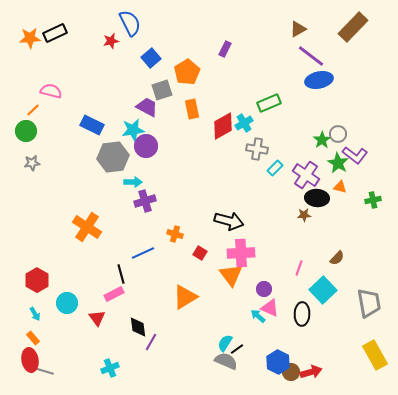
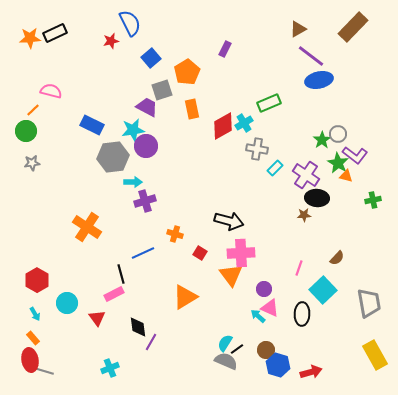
orange triangle at (340, 187): moved 6 px right, 11 px up
blue hexagon at (278, 362): moved 3 px down; rotated 10 degrees counterclockwise
brown circle at (291, 372): moved 25 px left, 22 px up
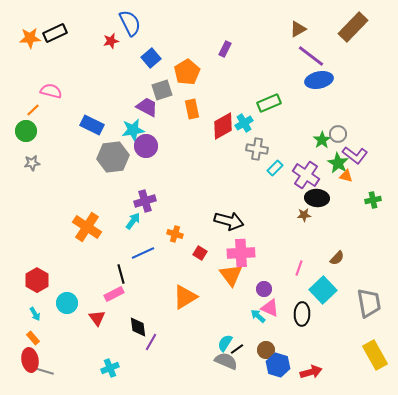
cyan arrow at (133, 182): moved 39 px down; rotated 54 degrees counterclockwise
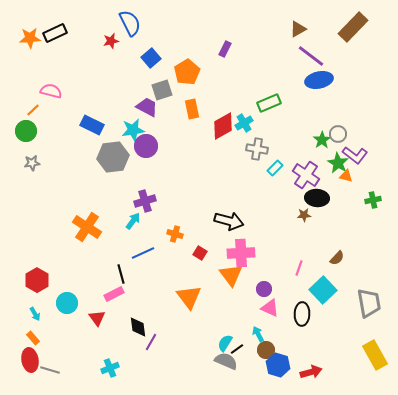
orange triangle at (185, 297): moved 4 px right; rotated 36 degrees counterclockwise
cyan arrow at (258, 316): moved 18 px down; rotated 21 degrees clockwise
gray line at (44, 371): moved 6 px right, 1 px up
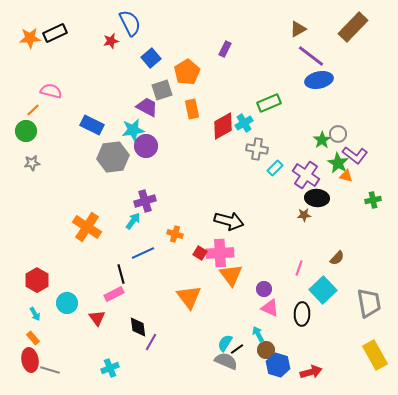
pink cross at (241, 253): moved 21 px left
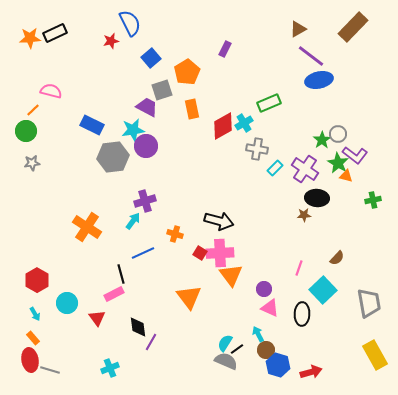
purple cross at (306, 175): moved 1 px left, 6 px up
black arrow at (229, 221): moved 10 px left
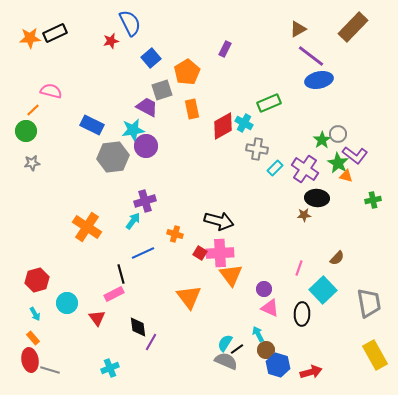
cyan cross at (244, 123): rotated 30 degrees counterclockwise
red hexagon at (37, 280): rotated 15 degrees clockwise
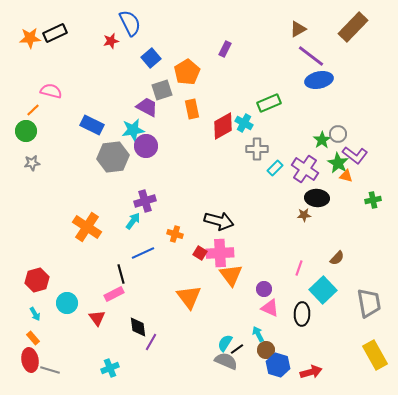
gray cross at (257, 149): rotated 10 degrees counterclockwise
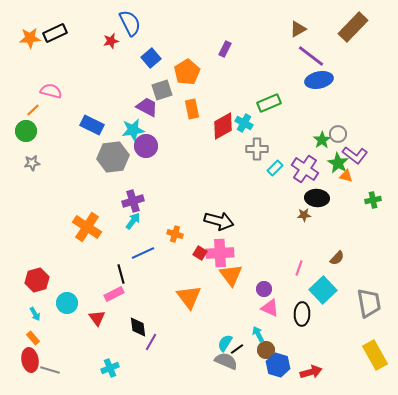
purple cross at (145, 201): moved 12 px left
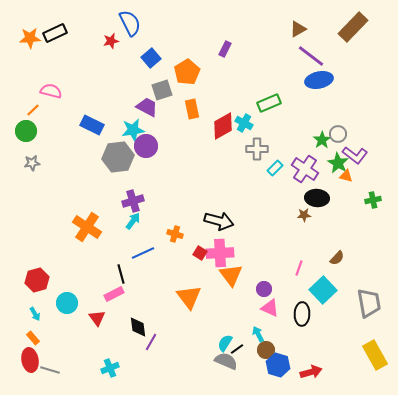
gray hexagon at (113, 157): moved 5 px right
